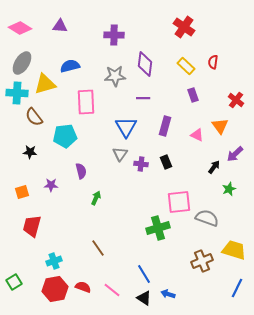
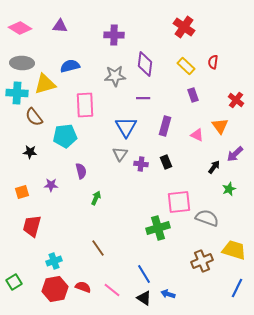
gray ellipse at (22, 63): rotated 60 degrees clockwise
pink rectangle at (86, 102): moved 1 px left, 3 px down
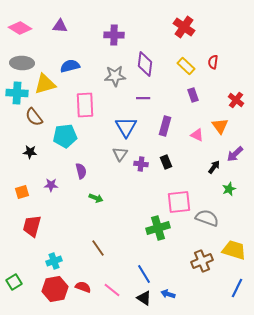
green arrow at (96, 198): rotated 88 degrees clockwise
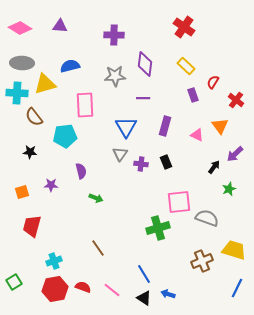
red semicircle at (213, 62): moved 20 px down; rotated 24 degrees clockwise
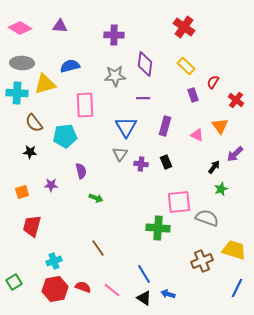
brown semicircle at (34, 117): moved 6 px down
green star at (229, 189): moved 8 px left
green cross at (158, 228): rotated 20 degrees clockwise
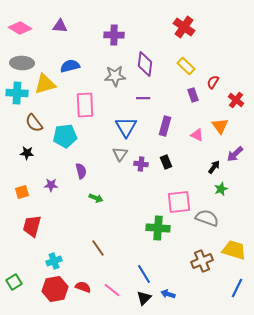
black star at (30, 152): moved 3 px left, 1 px down
black triangle at (144, 298): rotated 42 degrees clockwise
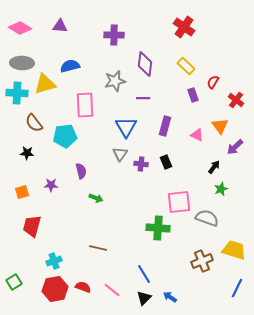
gray star at (115, 76): moved 5 px down; rotated 10 degrees counterclockwise
purple arrow at (235, 154): moved 7 px up
brown line at (98, 248): rotated 42 degrees counterclockwise
blue arrow at (168, 294): moved 2 px right, 3 px down; rotated 16 degrees clockwise
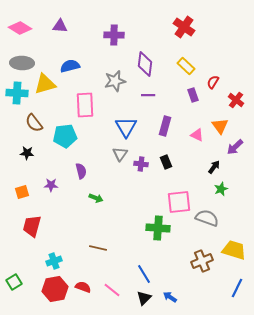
purple line at (143, 98): moved 5 px right, 3 px up
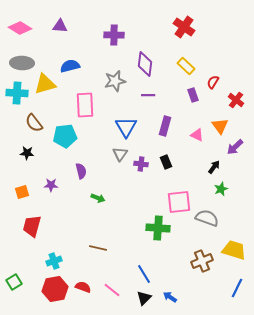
green arrow at (96, 198): moved 2 px right
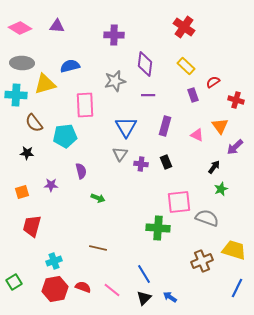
purple triangle at (60, 26): moved 3 px left
red semicircle at (213, 82): rotated 24 degrees clockwise
cyan cross at (17, 93): moved 1 px left, 2 px down
red cross at (236, 100): rotated 21 degrees counterclockwise
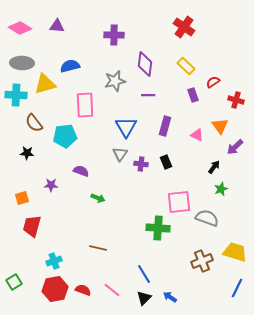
purple semicircle at (81, 171): rotated 56 degrees counterclockwise
orange square at (22, 192): moved 6 px down
yellow trapezoid at (234, 250): moved 1 px right, 2 px down
red semicircle at (83, 287): moved 3 px down
